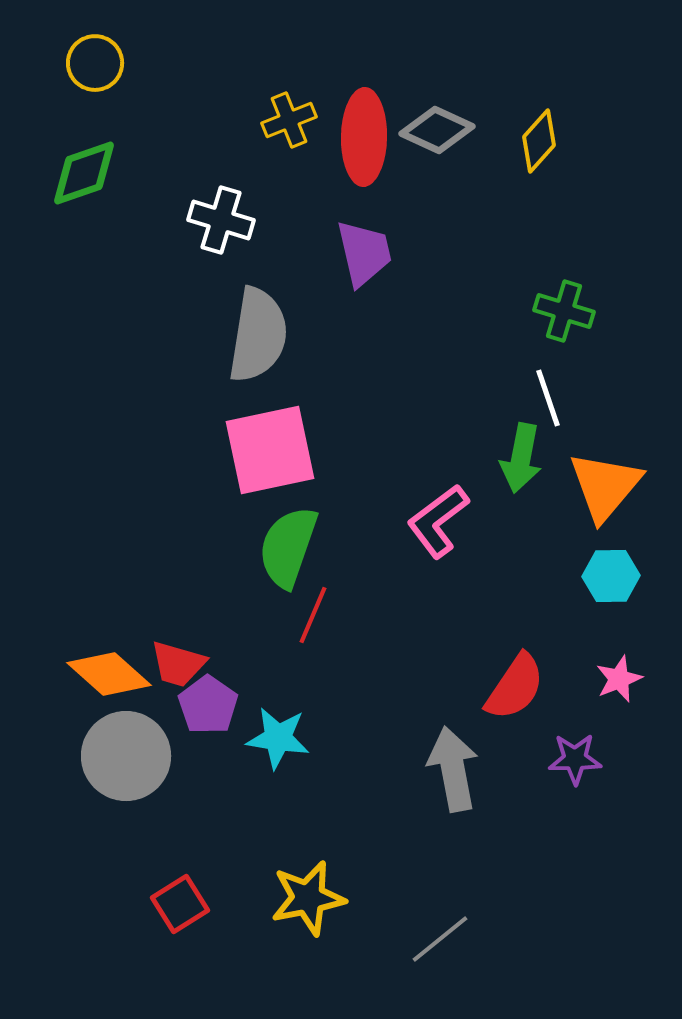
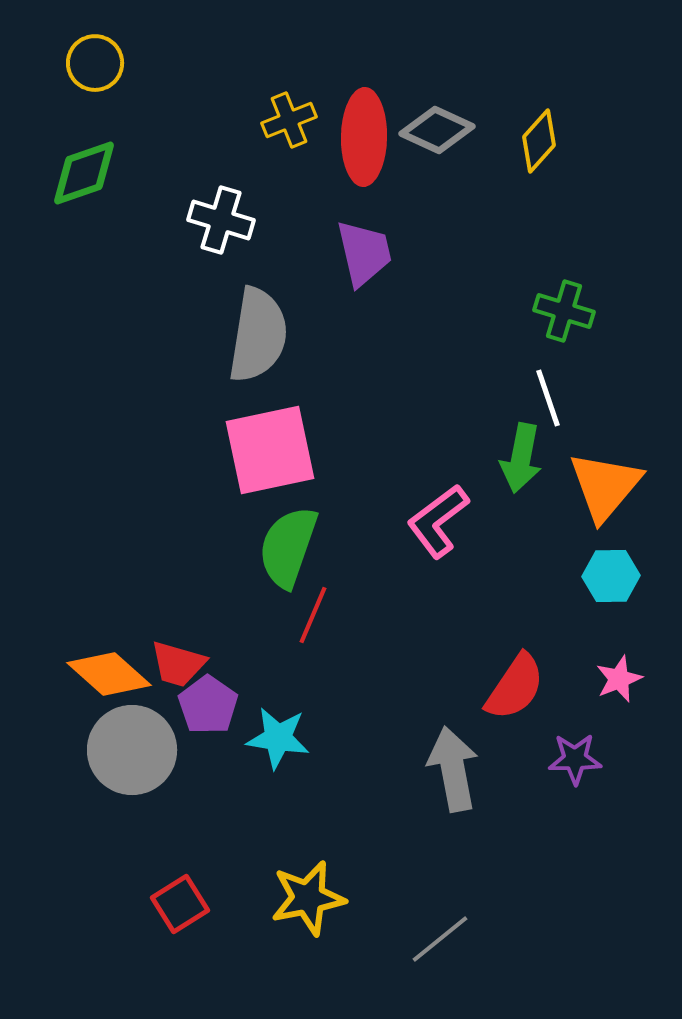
gray circle: moved 6 px right, 6 px up
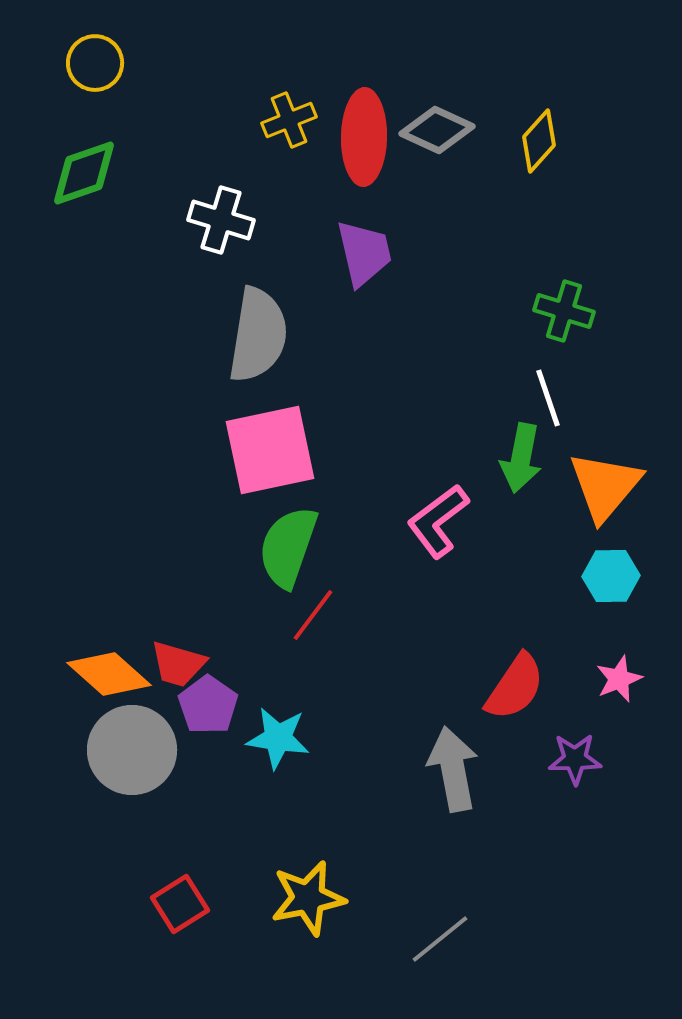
red line: rotated 14 degrees clockwise
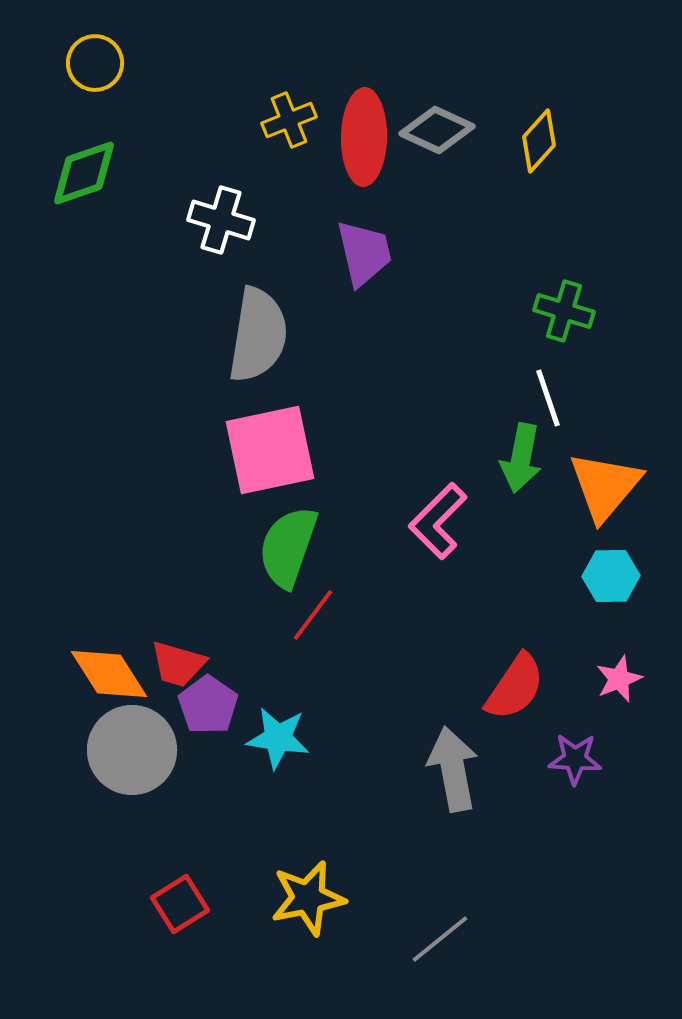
pink L-shape: rotated 8 degrees counterclockwise
orange diamond: rotated 16 degrees clockwise
purple star: rotated 4 degrees clockwise
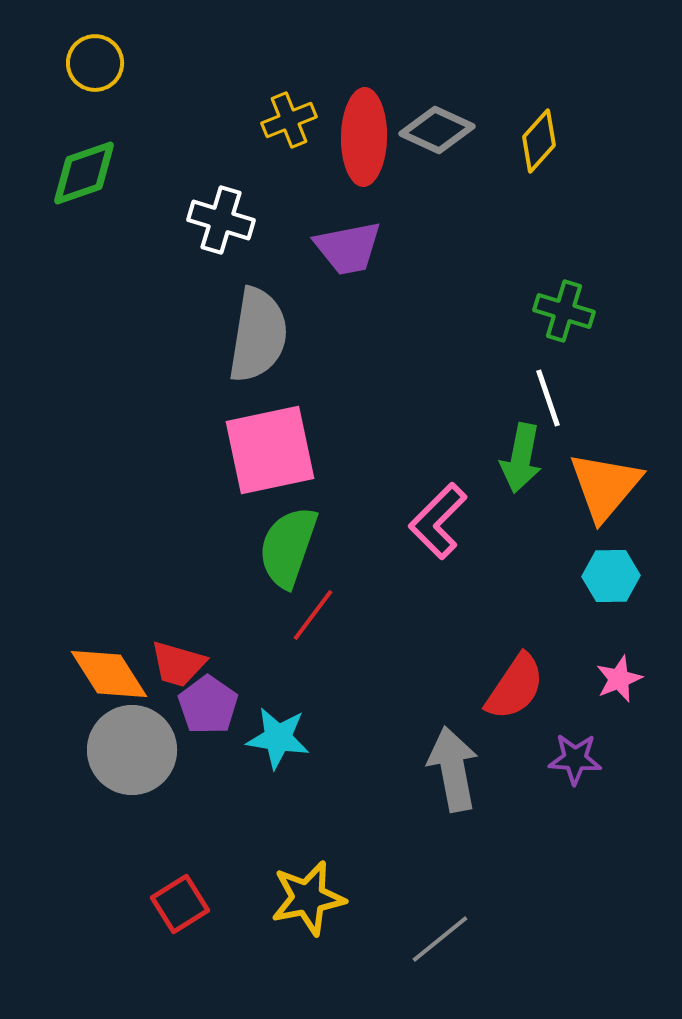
purple trapezoid: moved 16 px left, 5 px up; rotated 92 degrees clockwise
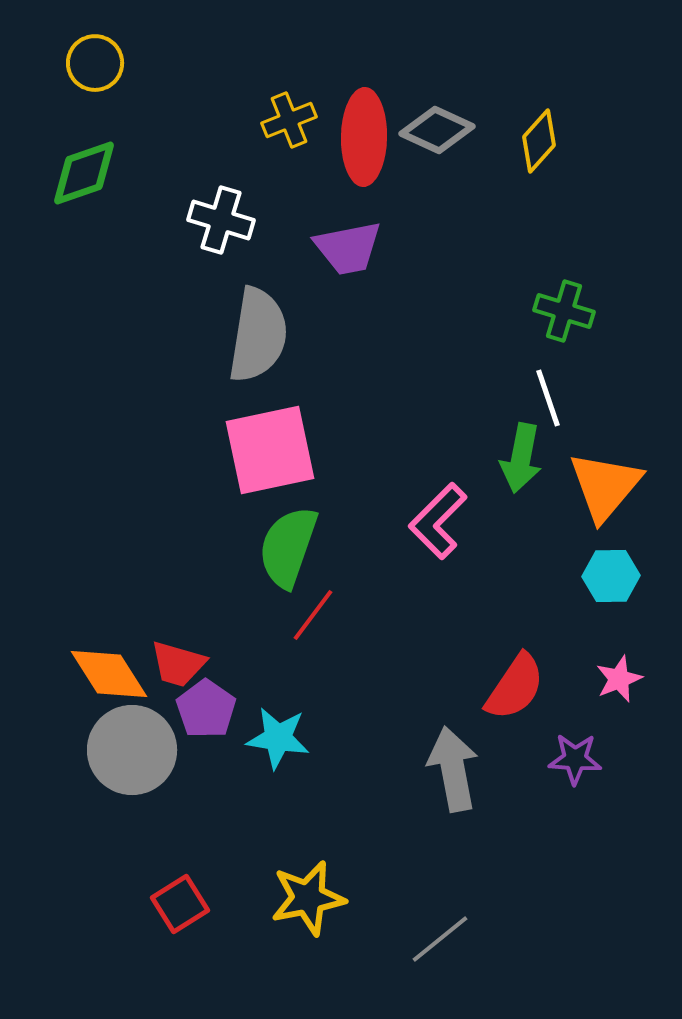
purple pentagon: moved 2 px left, 4 px down
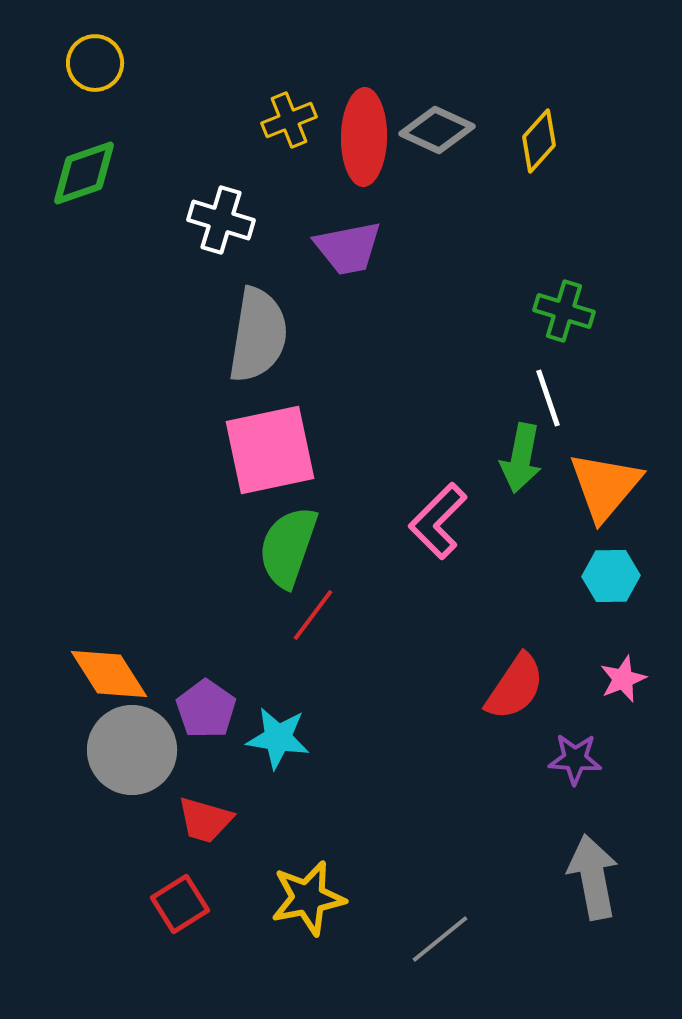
red trapezoid: moved 27 px right, 156 px down
pink star: moved 4 px right
gray arrow: moved 140 px right, 108 px down
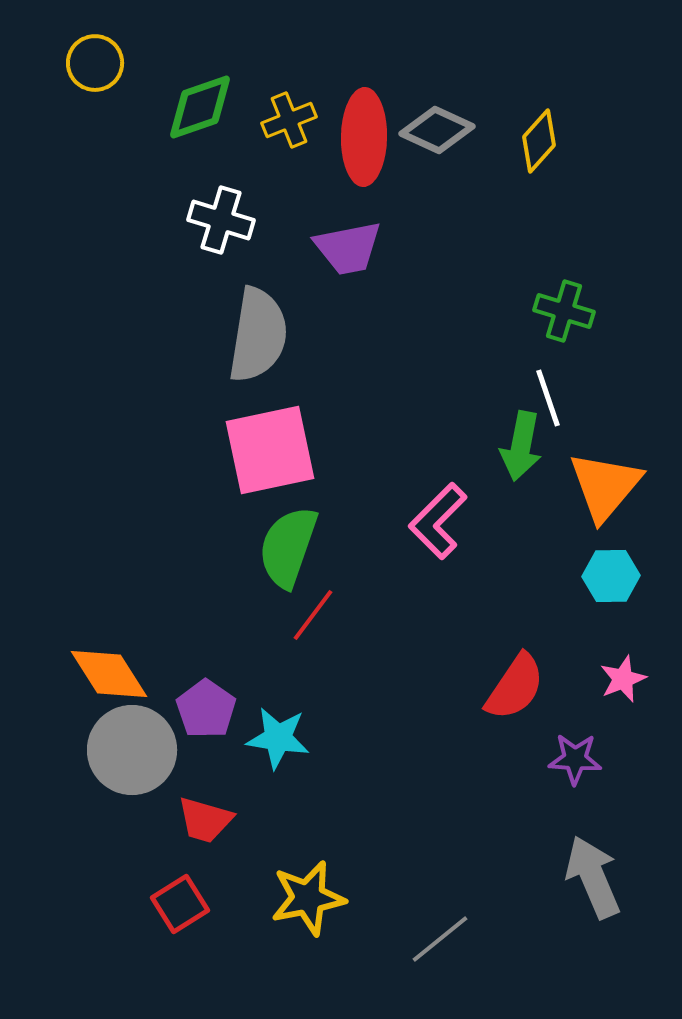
green diamond: moved 116 px right, 66 px up
green arrow: moved 12 px up
gray arrow: rotated 12 degrees counterclockwise
